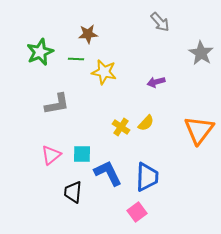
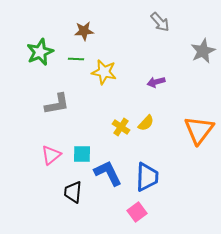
brown star: moved 4 px left, 3 px up
gray star: moved 2 px right, 2 px up; rotated 15 degrees clockwise
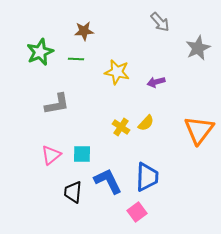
gray star: moved 5 px left, 3 px up
yellow star: moved 13 px right
blue L-shape: moved 8 px down
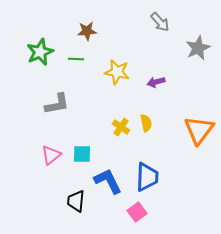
brown star: moved 3 px right
yellow semicircle: rotated 54 degrees counterclockwise
black trapezoid: moved 3 px right, 9 px down
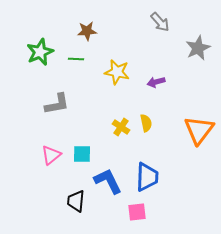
pink square: rotated 30 degrees clockwise
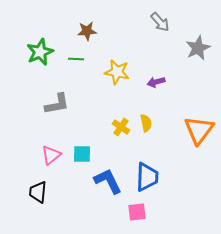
black trapezoid: moved 38 px left, 9 px up
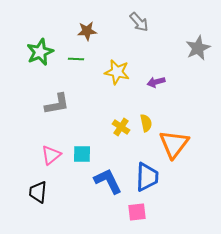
gray arrow: moved 21 px left
orange triangle: moved 25 px left, 14 px down
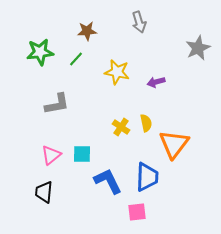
gray arrow: rotated 25 degrees clockwise
green star: rotated 16 degrees clockwise
green line: rotated 49 degrees counterclockwise
black trapezoid: moved 6 px right
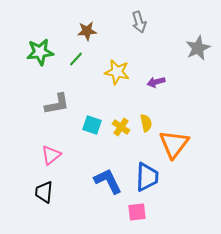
cyan square: moved 10 px right, 29 px up; rotated 18 degrees clockwise
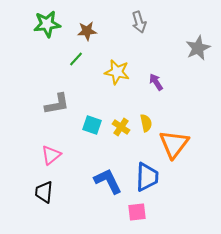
green star: moved 7 px right, 28 px up
purple arrow: rotated 72 degrees clockwise
